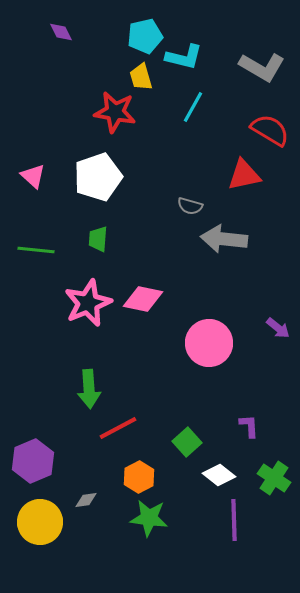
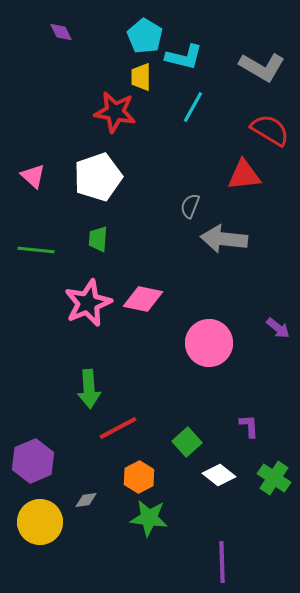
cyan pentagon: rotated 28 degrees counterclockwise
yellow trapezoid: rotated 16 degrees clockwise
red triangle: rotated 6 degrees clockwise
gray semicircle: rotated 95 degrees clockwise
purple line: moved 12 px left, 42 px down
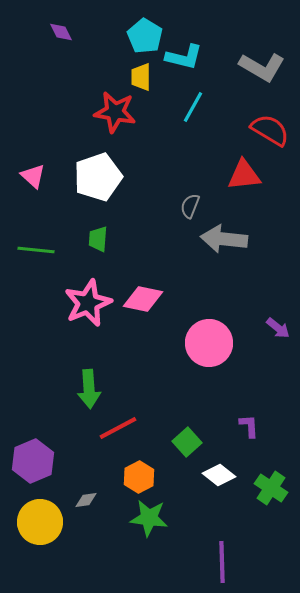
green cross: moved 3 px left, 10 px down
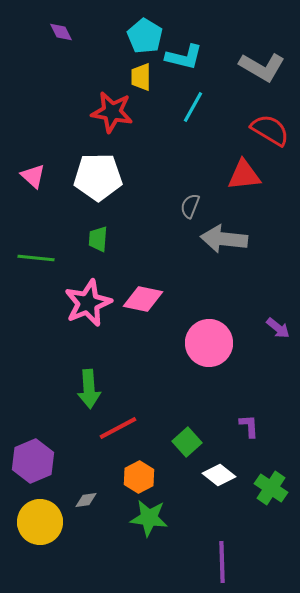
red star: moved 3 px left
white pentagon: rotated 18 degrees clockwise
green line: moved 8 px down
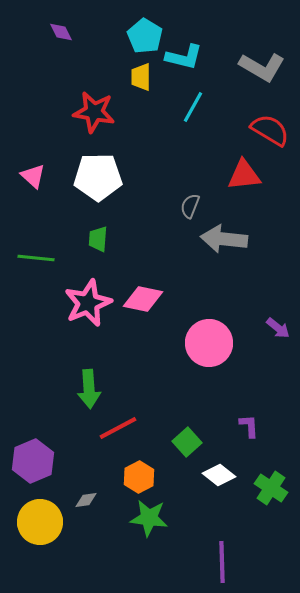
red star: moved 18 px left
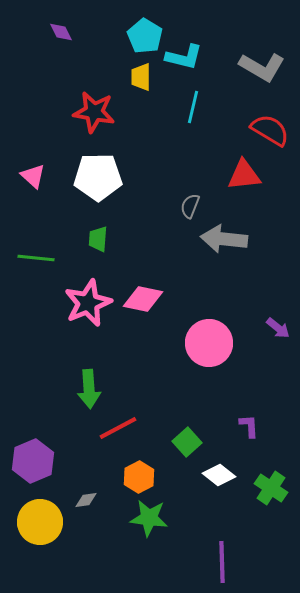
cyan line: rotated 16 degrees counterclockwise
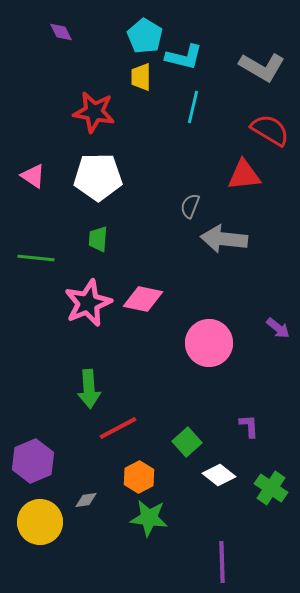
pink triangle: rotated 8 degrees counterclockwise
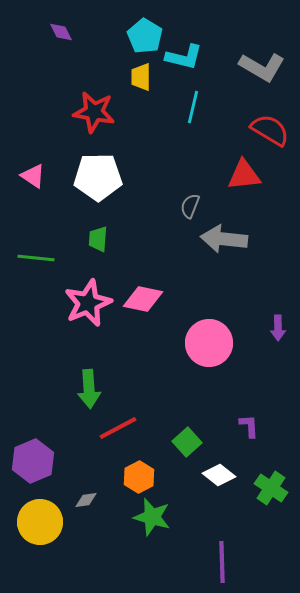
purple arrow: rotated 50 degrees clockwise
green star: moved 3 px right, 1 px up; rotated 9 degrees clockwise
